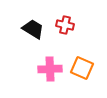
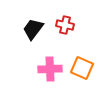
black trapezoid: rotated 85 degrees counterclockwise
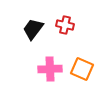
orange square: moved 1 px down
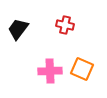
black trapezoid: moved 15 px left
pink cross: moved 2 px down
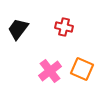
red cross: moved 1 px left, 2 px down
pink cross: rotated 35 degrees counterclockwise
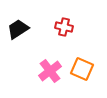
black trapezoid: rotated 20 degrees clockwise
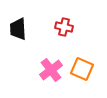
black trapezoid: rotated 60 degrees counterclockwise
pink cross: moved 1 px right, 1 px up
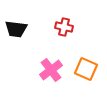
black trapezoid: moved 2 px left; rotated 80 degrees counterclockwise
orange square: moved 4 px right
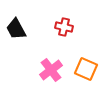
black trapezoid: rotated 55 degrees clockwise
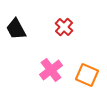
red cross: rotated 30 degrees clockwise
orange square: moved 1 px right, 6 px down
